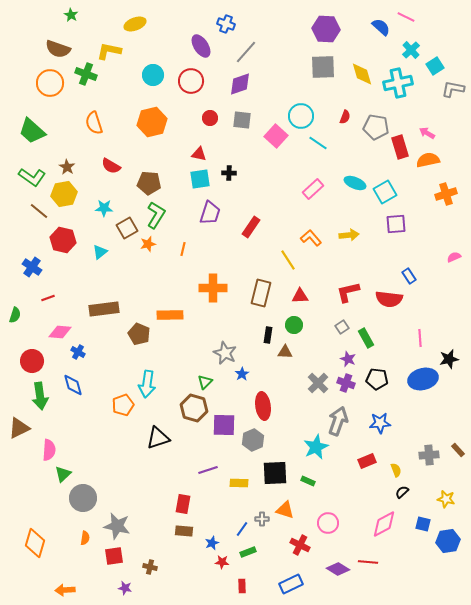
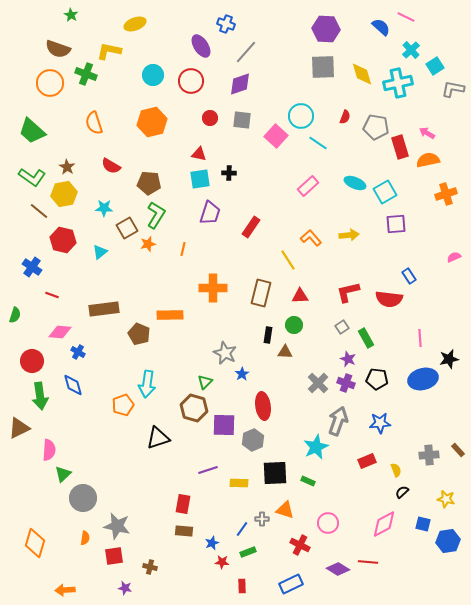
pink rectangle at (313, 189): moved 5 px left, 3 px up
red line at (48, 298): moved 4 px right, 3 px up; rotated 40 degrees clockwise
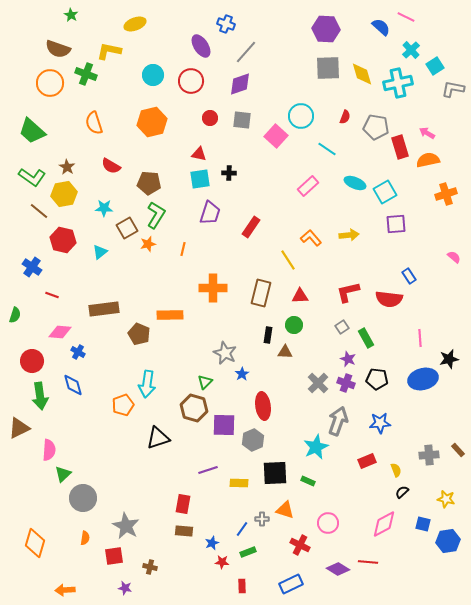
gray square at (323, 67): moved 5 px right, 1 px down
cyan line at (318, 143): moved 9 px right, 6 px down
pink semicircle at (454, 257): rotated 64 degrees clockwise
gray star at (117, 526): moved 9 px right; rotated 16 degrees clockwise
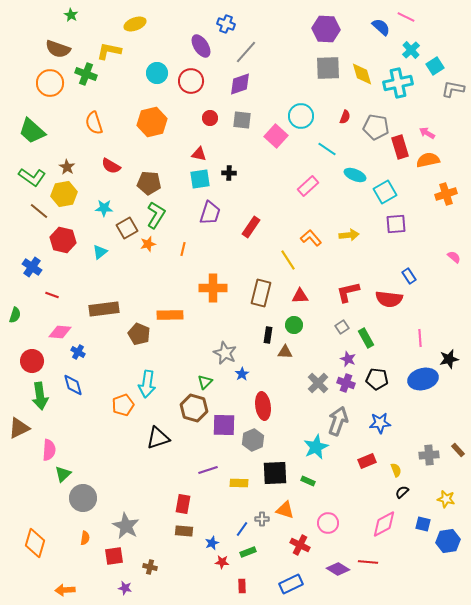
cyan circle at (153, 75): moved 4 px right, 2 px up
cyan ellipse at (355, 183): moved 8 px up
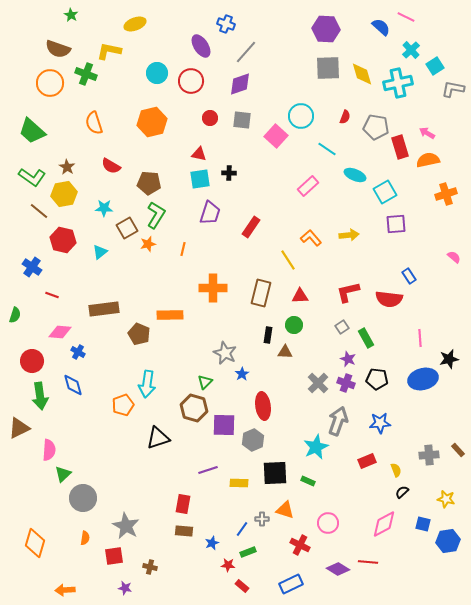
red star at (222, 562): moved 6 px right, 3 px down
red rectangle at (242, 586): rotated 48 degrees counterclockwise
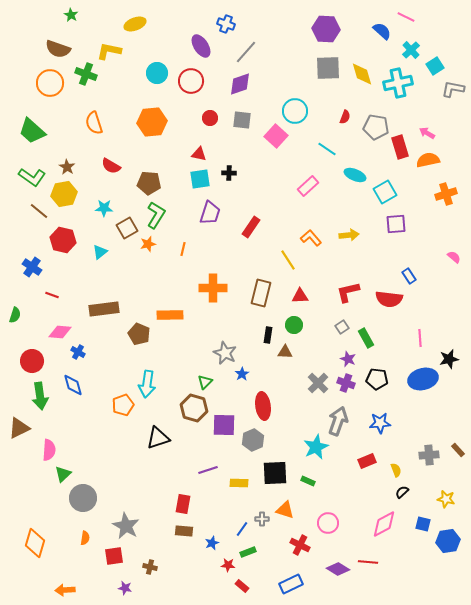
blue semicircle at (381, 27): moved 1 px right, 4 px down
cyan circle at (301, 116): moved 6 px left, 5 px up
orange hexagon at (152, 122): rotated 8 degrees clockwise
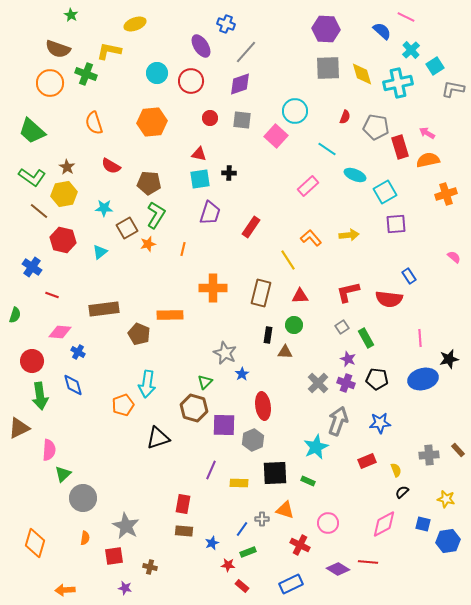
purple line at (208, 470): moved 3 px right; rotated 48 degrees counterclockwise
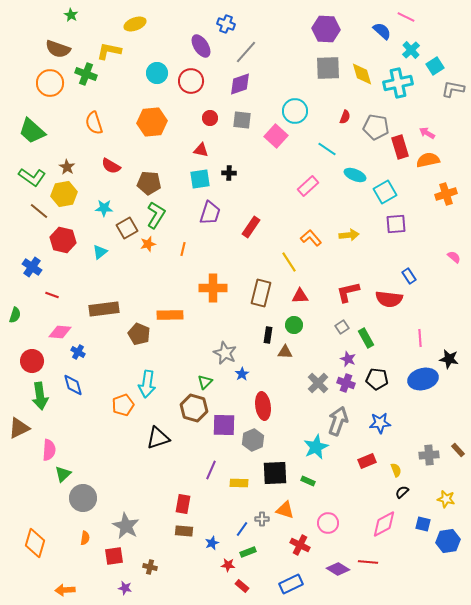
red triangle at (199, 154): moved 2 px right, 4 px up
yellow line at (288, 260): moved 1 px right, 2 px down
black star at (449, 359): rotated 24 degrees clockwise
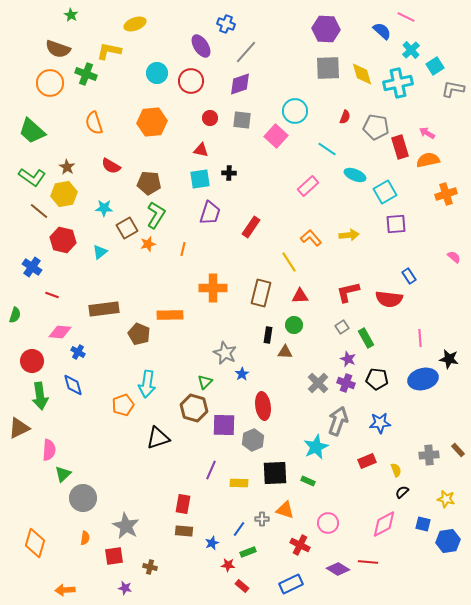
blue line at (242, 529): moved 3 px left
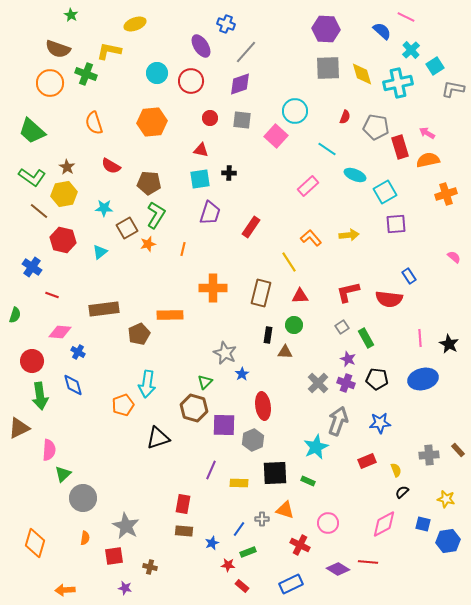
brown pentagon at (139, 334): rotated 25 degrees clockwise
black star at (449, 359): moved 15 px up; rotated 18 degrees clockwise
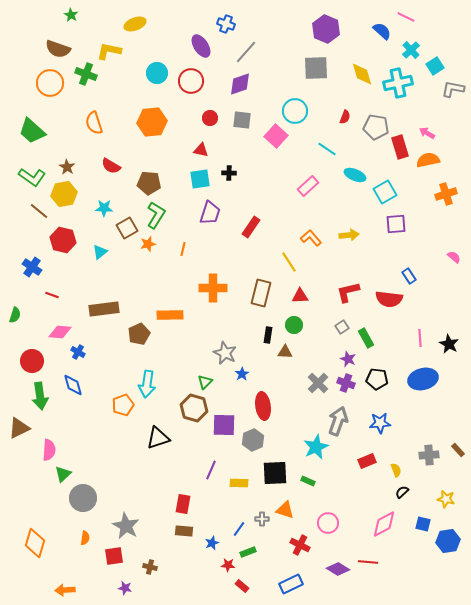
purple hexagon at (326, 29): rotated 20 degrees clockwise
gray square at (328, 68): moved 12 px left
